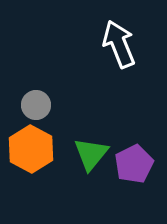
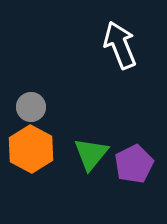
white arrow: moved 1 px right, 1 px down
gray circle: moved 5 px left, 2 px down
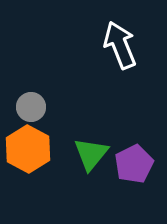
orange hexagon: moved 3 px left
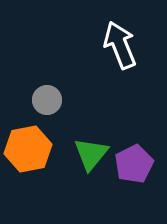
gray circle: moved 16 px right, 7 px up
orange hexagon: rotated 21 degrees clockwise
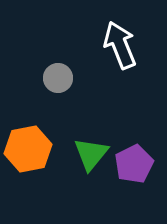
gray circle: moved 11 px right, 22 px up
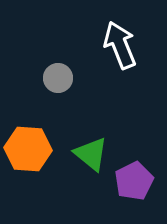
orange hexagon: rotated 15 degrees clockwise
green triangle: rotated 30 degrees counterclockwise
purple pentagon: moved 17 px down
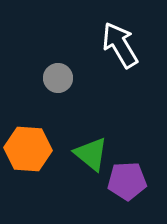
white arrow: rotated 9 degrees counterclockwise
purple pentagon: moved 7 px left; rotated 24 degrees clockwise
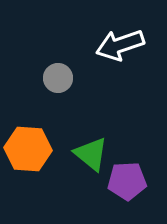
white arrow: rotated 78 degrees counterclockwise
